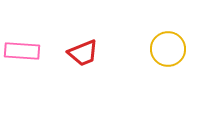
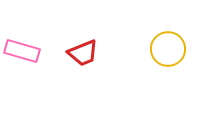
pink rectangle: rotated 12 degrees clockwise
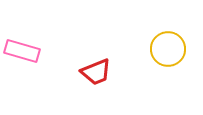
red trapezoid: moved 13 px right, 19 px down
